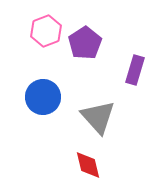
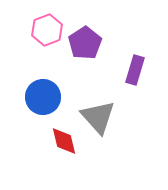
pink hexagon: moved 1 px right, 1 px up
red diamond: moved 24 px left, 24 px up
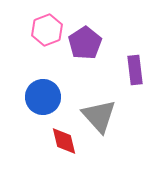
purple rectangle: rotated 24 degrees counterclockwise
gray triangle: moved 1 px right, 1 px up
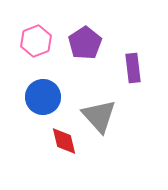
pink hexagon: moved 11 px left, 11 px down
purple rectangle: moved 2 px left, 2 px up
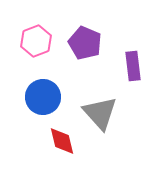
purple pentagon: rotated 16 degrees counterclockwise
purple rectangle: moved 2 px up
gray triangle: moved 1 px right, 3 px up
red diamond: moved 2 px left
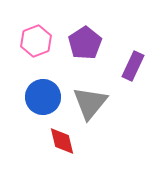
purple pentagon: rotated 16 degrees clockwise
purple rectangle: rotated 32 degrees clockwise
gray triangle: moved 10 px left, 10 px up; rotated 21 degrees clockwise
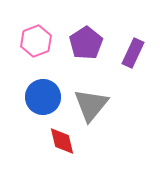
purple pentagon: moved 1 px right
purple rectangle: moved 13 px up
gray triangle: moved 1 px right, 2 px down
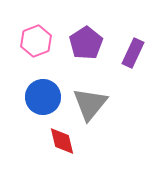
gray triangle: moved 1 px left, 1 px up
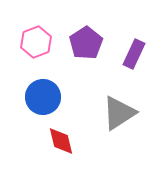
pink hexagon: moved 1 px down
purple rectangle: moved 1 px right, 1 px down
gray triangle: moved 29 px right, 9 px down; rotated 18 degrees clockwise
red diamond: moved 1 px left
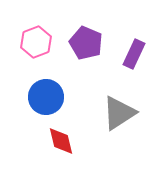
purple pentagon: rotated 16 degrees counterclockwise
blue circle: moved 3 px right
